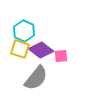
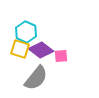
cyan hexagon: moved 2 px right, 1 px down
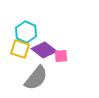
purple diamond: moved 3 px right
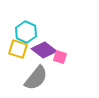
yellow square: moved 2 px left
pink square: moved 1 px left, 1 px down; rotated 24 degrees clockwise
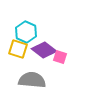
gray semicircle: moved 4 px left, 2 px down; rotated 124 degrees counterclockwise
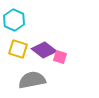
cyan hexagon: moved 12 px left, 12 px up
gray semicircle: rotated 16 degrees counterclockwise
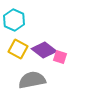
yellow square: rotated 12 degrees clockwise
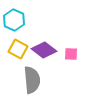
pink square: moved 11 px right, 3 px up; rotated 16 degrees counterclockwise
gray semicircle: rotated 96 degrees clockwise
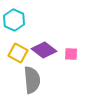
yellow square: moved 4 px down
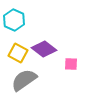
purple diamond: moved 1 px up
pink square: moved 10 px down
gray semicircle: moved 8 px left; rotated 120 degrees counterclockwise
